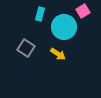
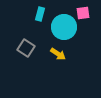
pink square: moved 2 px down; rotated 24 degrees clockwise
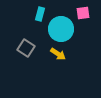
cyan circle: moved 3 px left, 2 px down
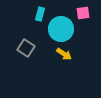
yellow arrow: moved 6 px right
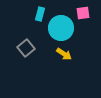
cyan circle: moved 1 px up
gray square: rotated 18 degrees clockwise
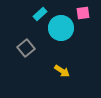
cyan rectangle: rotated 32 degrees clockwise
yellow arrow: moved 2 px left, 17 px down
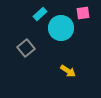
yellow arrow: moved 6 px right
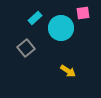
cyan rectangle: moved 5 px left, 4 px down
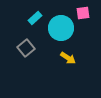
yellow arrow: moved 13 px up
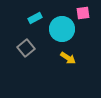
cyan rectangle: rotated 16 degrees clockwise
cyan circle: moved 1 px right, 1 px down
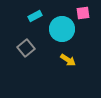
cyan rectangle: moved 2 px up
yellow arrow: moved 2 px down
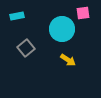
cyan rectangle: moved 18 px left; rotated 16 degrees clockwise
